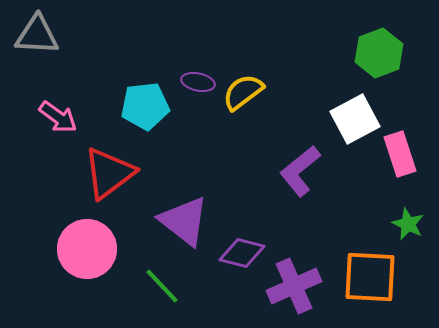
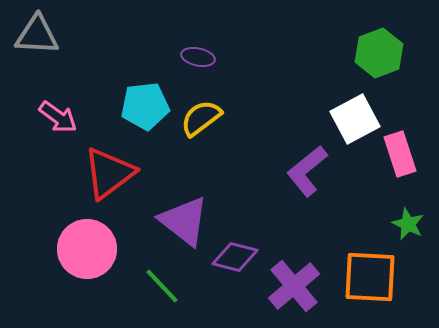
purple ellipse: moved 25 px up
yellow semicircle: moved 42 px left, 26 px down
purple L-shape: moved 7 px right
purple diamond: moved 7 px left, 4 px down
purple cross: rotated 16 degrees counterclockwise
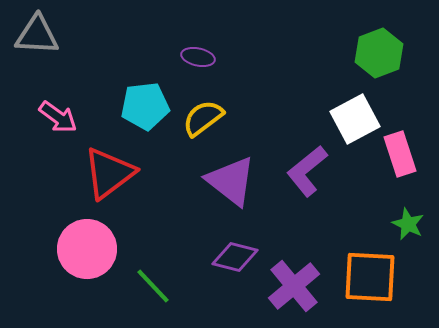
yellow semicircle: moved 2 px right
purple triangle: moved 47 px right, 40 px up
green line: moved 9 px left
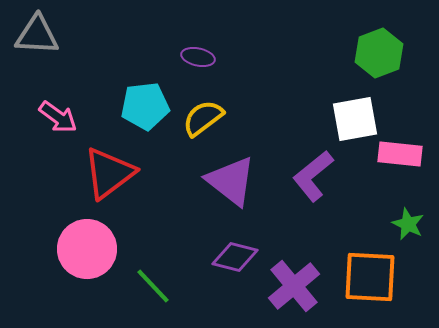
white square: rotated 18 degrees clockwise
pink rectangle: rotated 66 degrees counterclockwise
purple L-shape: moved 6 px right, 5 px down
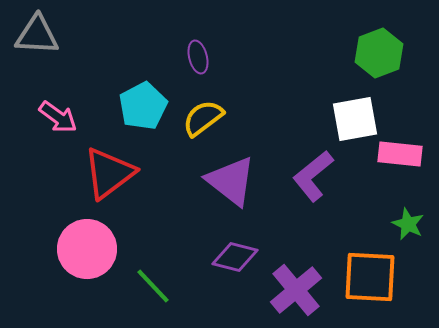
purple ellipse: rotated 64 degrees clockwise
cyan pentagon: moved 2 px left; rotated 21 degrees counterclockwise
purple cross: moved 2 px right, 4 px down
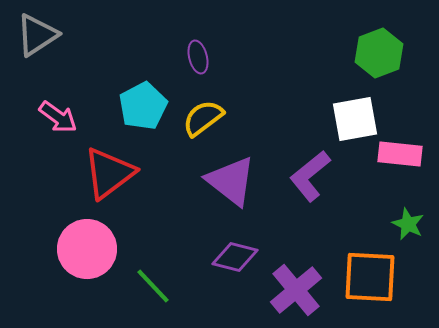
gray triangle: rotated 36 degrees counterclockwise
purple L-shape: moved 3 px left
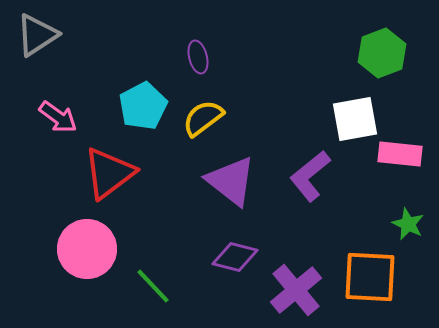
green hexagon: moved 3 px right
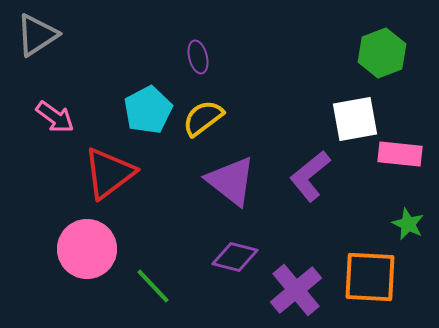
cyan pentagon: moved 5 px right, 4 px down
pink arrow: moved 3 px left
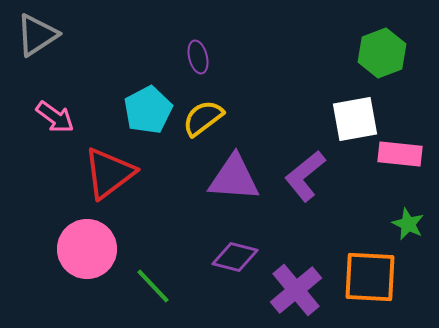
purple L-shape: moved 5 px left
purple triangle: moved 3 px right, 3 px up; rotated 34 degrees counterclockwise
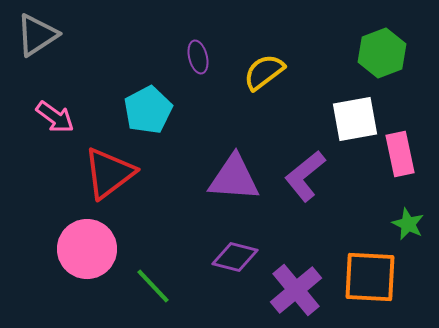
yellow semicircle: moved 61 px right, 46 px up
pink rectangle: rotated 72 degrees clockwise
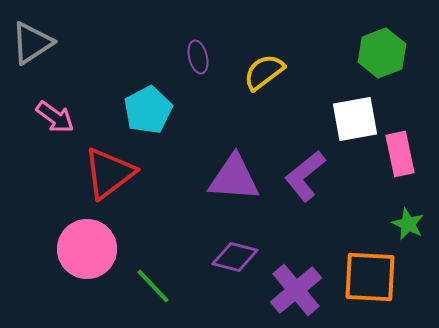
gray triangle: moved 5 px left, 8 px down
